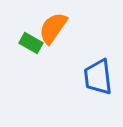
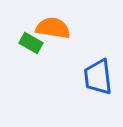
orange semicircle: rotated 64 degrees clockwise
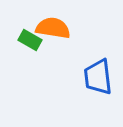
green rectangle: moved 1 px left, 3 px up
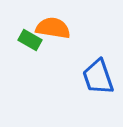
blue trapezoid: rotated 12 degrees counterclockwise
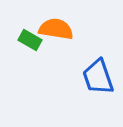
orange semicircle: moved 3 px right, 1 px down
